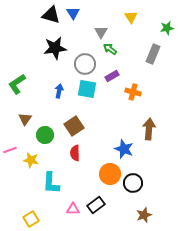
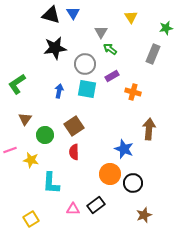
green star: moved 1 px left
red semicircle: moved 1 px left, 1 px up
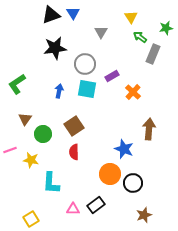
black triangle: rotated 36 degrees counterclockwise
green arrow: moved 30 px right, 12 px up
orange cross: rotated 28 degrees clockwise
green circle: moved 2 px left, 1 px up
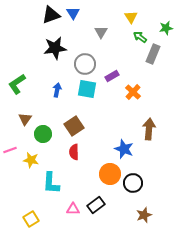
blue arrow: moved 2 px left, 1 px up
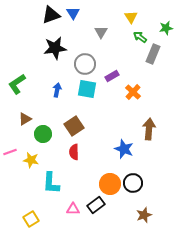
brown triangle: rotated 24 degrees clockwise
pink line: moved 2 px down
orange circle: moved 10 px down
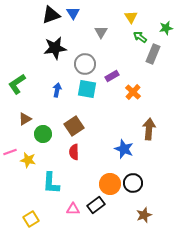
yellow star: moved 3 px left
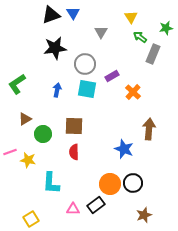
brown square: rotated 36 degrees clockwise
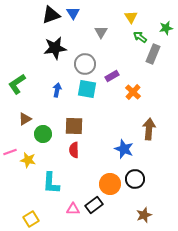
red semicircle: moved 2 px up
black circle: moved 2 px right, 4 px up
black rectangle: moved 2 px left
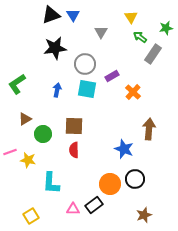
blue triangle: moved 2 px down
gray rectangle: rotated 12 degrees clockwise
yellow square: moved 3 px up
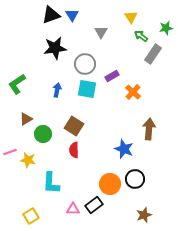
blue triangle: moved 1 px left
green arrow: moved 1 px right, 1 px up
brown triangle: moved 1 px right
brown square: rotated 30 degrees clockwise
